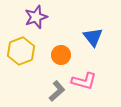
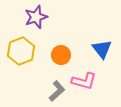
blue triangle: moved 9 px right, 12 px down
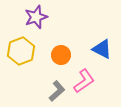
blue triangle: rotated 25 degrees counterclockwise
pink L-shape: rotated 50 degrees counterclockwise
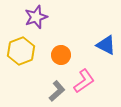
blue triangle: moved 4 px right, 4 px up
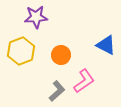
purple star: rotated 15 degrees clockwise
